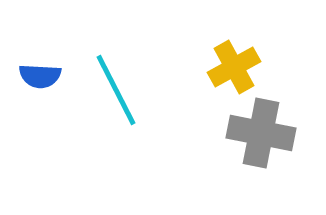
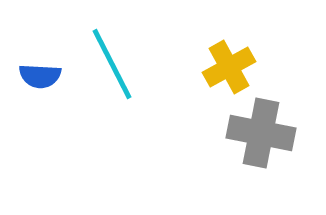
yellow cross: moved 5 px left
cyan line: moved 4 px left, 26 px up
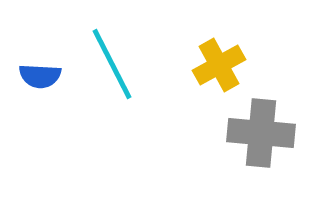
yellow cross: moved 10 px left, 2 px up
gray cross: rotated 6 degrees counterclockwise
